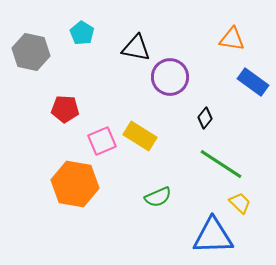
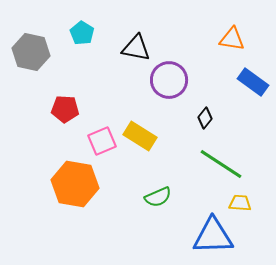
purple circle: moved 1 px left, 3 px down
yellow trapezoid: rotated 40 degrees counterclockwise
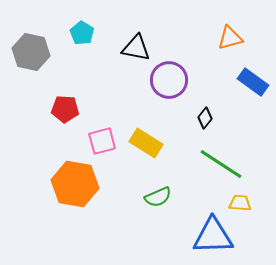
orange triangle: moved 2 px left, 1 px up; rotated 24 degrees counterclockwise
yellow rectangle: moved 6 px right, 7 px down
pink square: rotated 8 degrees clockwise
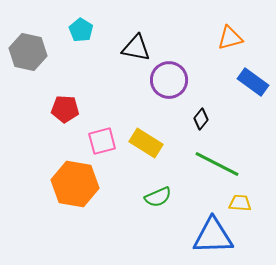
cyan pentagon: moved 1 px left, 3 px up
gray hexagon: moved 3 px left
black diamond: moved 4 px left, 1 px down
green line: moved 4 px left; rotated 6 degrees counterclockwise
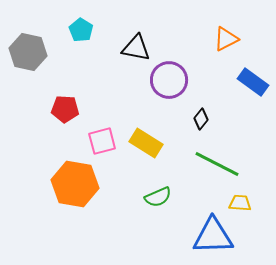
orange triangle: moved 4 px left, 1 px down; rotated 12 degrees counterclockwise
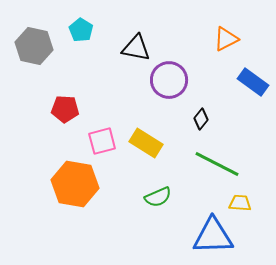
gray hexagon: moved 6 px right, 6 px up
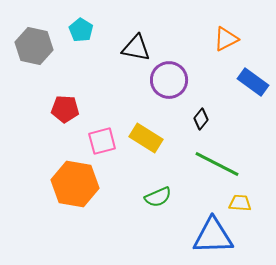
yellow rectangle: moved 5 px up
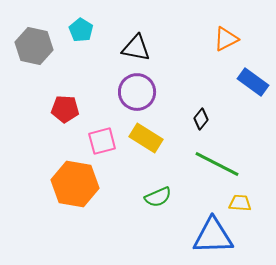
purple circle: moved 32 px left, 12 px down
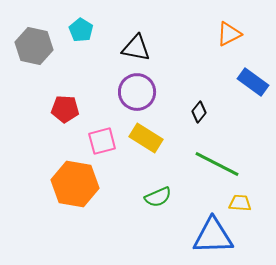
orange triangle: moved 3 px right, 5 px up
black diamond: moved 2 px left, 7 px up
